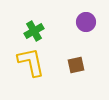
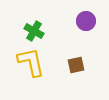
purple circle: moved 1 px up
green cross: rotated 30 degrees counterclockwise
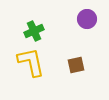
purple circle: moved 1 px right, 2 px up
green cross: rotated 36 degrees clockwise
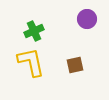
brown square: moved 1 px left
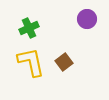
green cross: moved 5 px left, 3 px up
brown square: moved 11 px left, 3 px up; rotated 24 degrees counterclockwise
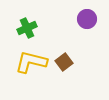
green cross: moved 2 px left
yellow L-shape: rotated 64 degrees counterclockwise
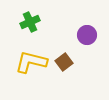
purple circle: moved 16 px down
green cross: moved 3 px right, 6 px up
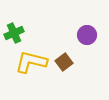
green cross: moved 16 px left, 11 px down
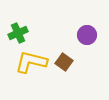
green cross: moved 4 px right
brown square: rotated 18 degrees counterclockwise
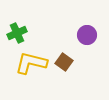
green cross: moved 1 px left
yellow L-shape: moved 1 px down
